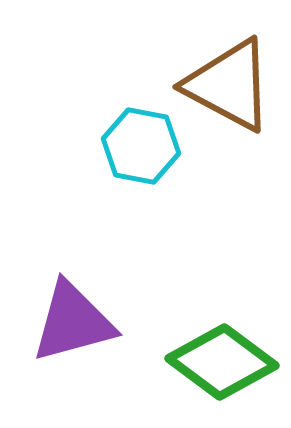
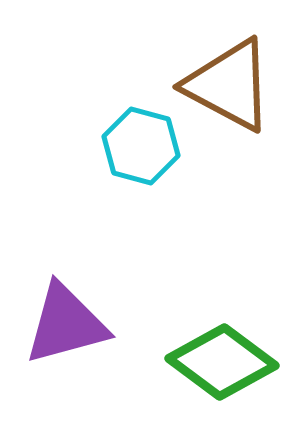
cyan hexagon: rotated 4 degrees clockwise
purple triangle: moved 7 px left, 2 px down
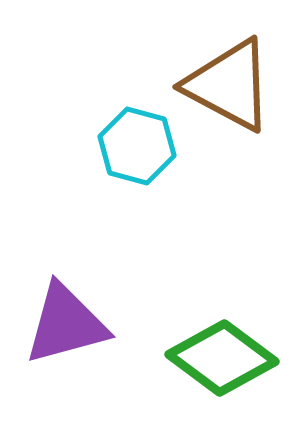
cyan hexagon: moved 4 px left
green diamond: moved 4 px up
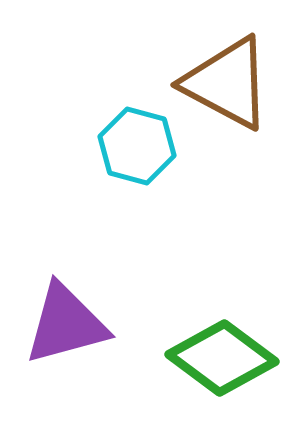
brown triangle: moved 2 px left, 2 px up
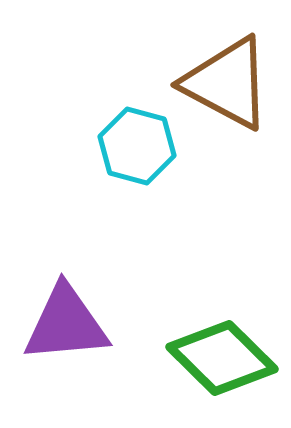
purple triangle: rotated 10 degrees clockwise
green diamond: rotated 8 degrees clockwise
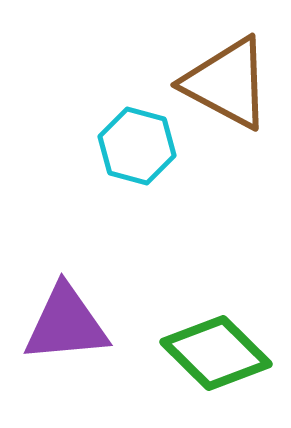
green diamond: moved 6 px left, 5 px up
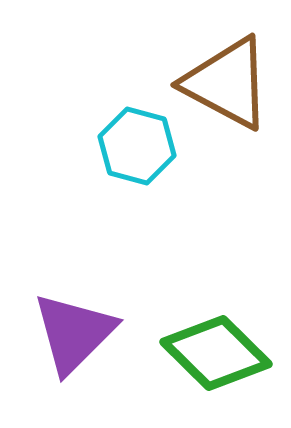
purple triangle: moved 8 px right, 9 px down; rotated 40 degrees counterclockwise
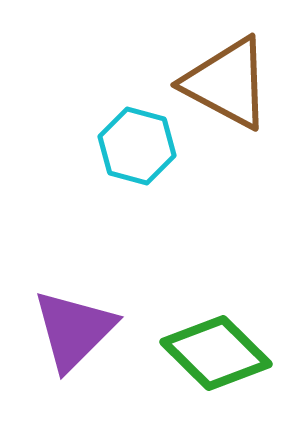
purple triangle: moved 3 px up
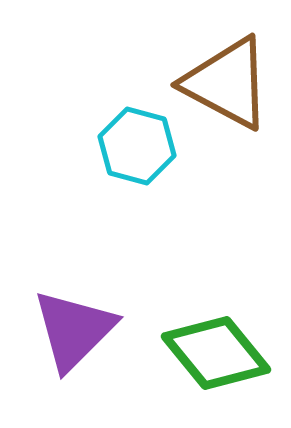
green diamond: rotated 6 degrees clockwise
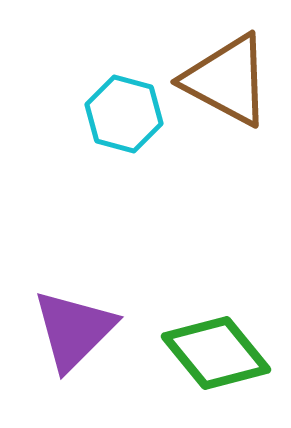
brown triangle: moved 3 px up
cyan hexagon: moved 13 px left, 32 px up
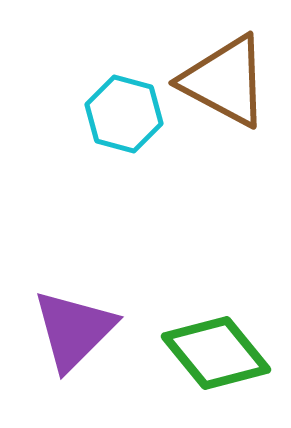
brown triangle: moved 2 px left, 1 px down
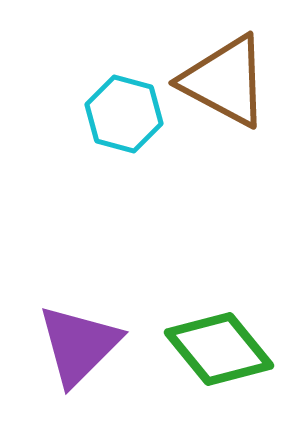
purple triangle: moved 5 px right, 15 px down
green diamond: moved 3 px right, 4 px up
